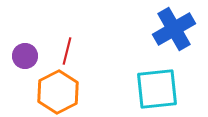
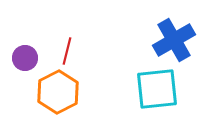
blue cross: moved 11 px down
purple circle: moved 2 px down
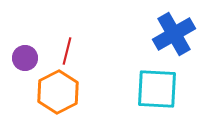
blue cross: moved 6 px up
cyan square: rotated 9 degrees clockwise
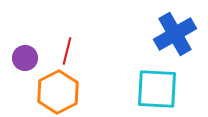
blue cross: moved 1 px right
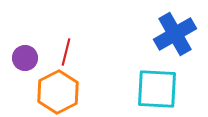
red line: moved 1 px left, 1 px down
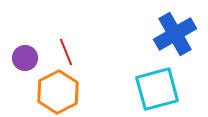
red line: rotated 36 degrees counterclockwise
cyan square: rotated 18 degrees counterclockwise
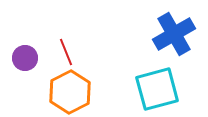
blue cross: moved 1 px left
orange hexagon: moved 12 px right
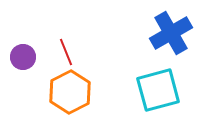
blue cross: moved 3 px left, 1 px up
purple circle: moved 2 px left, 1 px up
cyan square: moved 1 px right, 1 px down
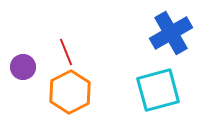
purple circle: moved 10 px down
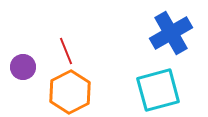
red line: moved 1 px up
